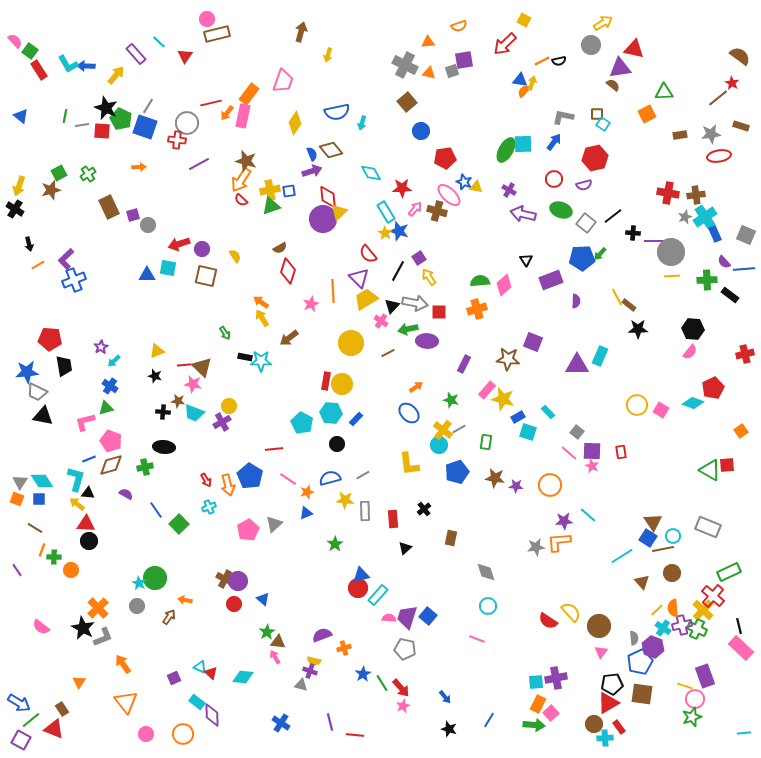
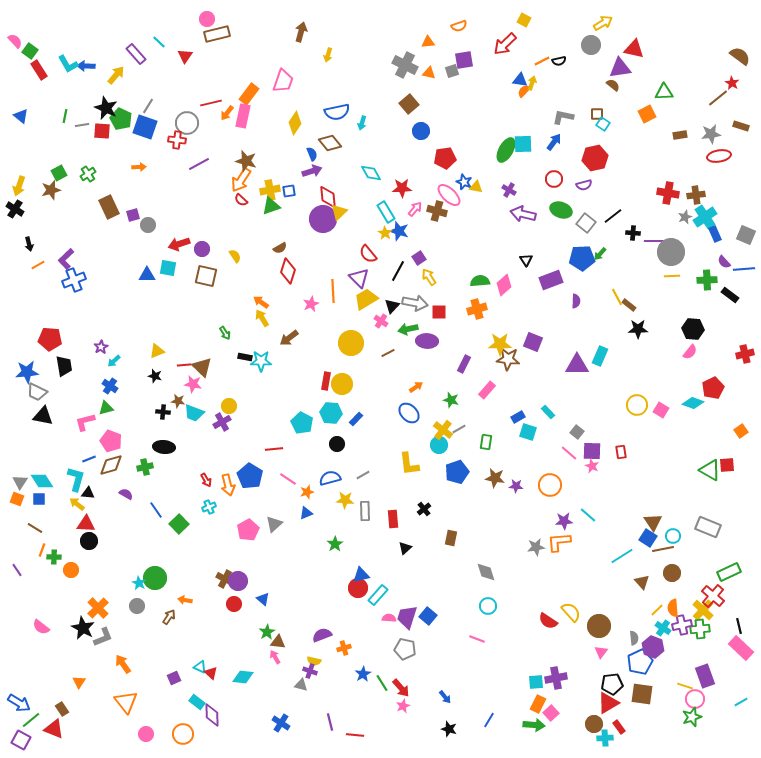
brown square at (407, 102): moved 2 px right, 2 px down
brown diamond at (331, 150): moved 1 px left, 7 px up
yellow star at (503, 399): moved 3 px left, 55 px up; rotated 15 degrees counterclockwise
green cross at (697, 629): moved 3 px right; rotated 30 degrees counterclockwise
cyan line at (744, 733): moved 3 px left, 31 px up; rotated 24 degrees counterclockwise
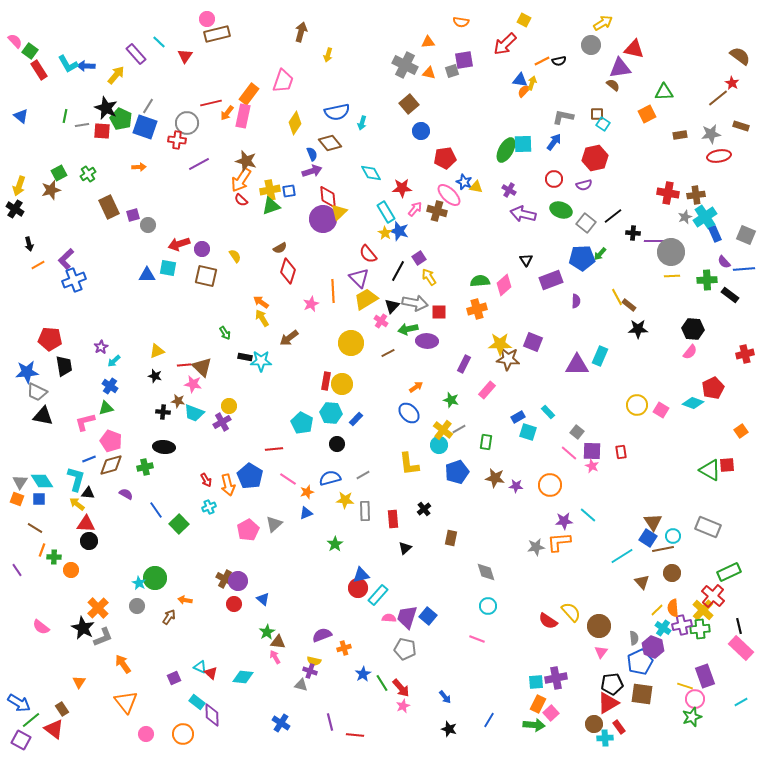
orange semicircle at (459, 26): moved 2 px right, 4 px up; rotated 28 degrees clockwise
red triangle at (54, 729): rotated 15 degrees clockwise
